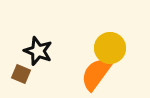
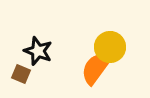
yellow circle: moved 1 px up
orange semicircle: moved 6 px up
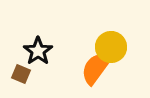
yellow circle: moved 1 px right
black star: rotated 16 degrees clockwise
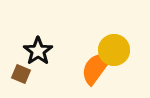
yellow circle: moved 3 px right, 3 px down
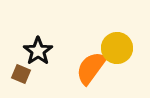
yellow circle: moved 3 px right, 2 px up
orange semicircle: moved 5 px left
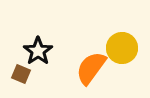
yellow circle: moved 5 px right
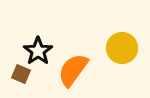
orange semicircle: moved 18 px left, 2 px down
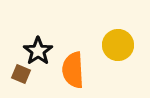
yellow circle: moved 4 px left, 3 px up
orange semicircle: rotated 39 degrees counterclockwise
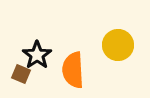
black star: moved 1 px left, 4 px down
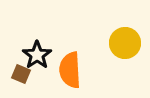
yellow circle: moved 7 px right, 2 px up
orange semicircle: moved 3 px left
